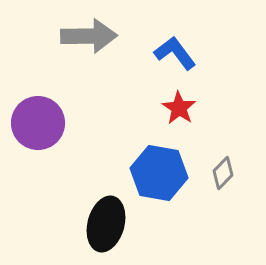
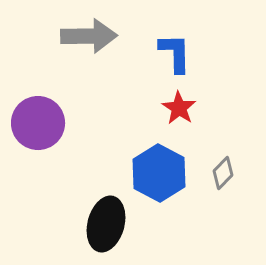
blue L-shape: rotated 36 degrees clockwise
blue hexagon: rotated 18 degrees clockwise
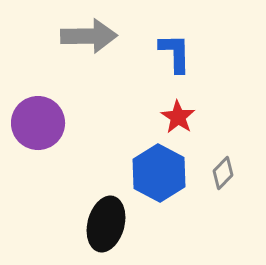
red star: moved 1 px left, 9 px down
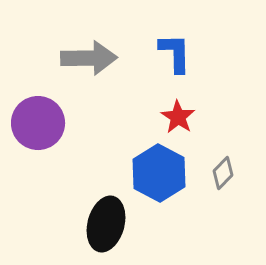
gray arrow: moved 22 px down
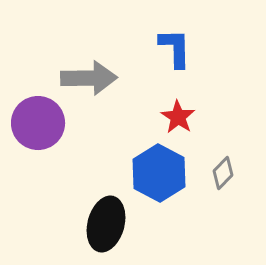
blue L-shape: moved 5 px up
gray arrow: moved 20 px down
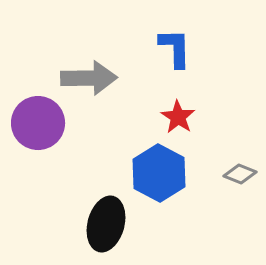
gray diamond: moved 17 px right, 1 px down; rotated 68 degrees clockwise
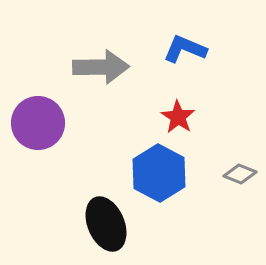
blue L-shape: moved 10 px right, 1 px down; rotated 66 degrees counterclockwise
gray arrow: moved 12 px right, 11 px up
black ellipse: rotated 38 degrees counterclockwise
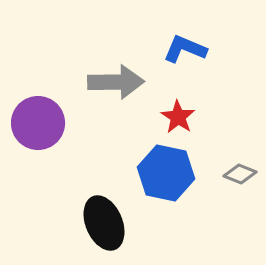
gray arrow: moved 15 px right, 15 px down
blue hexagon: moved 7 px right; rotated 16 degrees counterclockwise
black ellipse: moved 2 px left, 1 px up
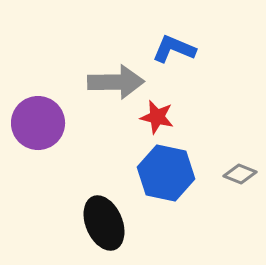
blue L-shape: moved 11 px left
red star: moved 21 px left; rotated 20 degrees counterclockwise
